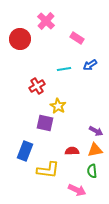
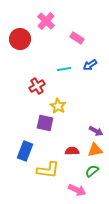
green semicircle: rotated 56 degrees clockwise
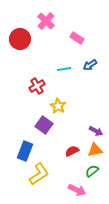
purple square: moved 1 px left, 2 px down; rotated 24 degrees clockwise
red semicircle: rotated 24 degrees counterclockwise
yellow L-shape: moved 9 px left, 4 px down; rotated 40 degrees counterclockwise
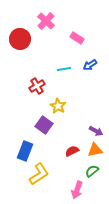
pink arrow: rotated 84 degrees clockwise
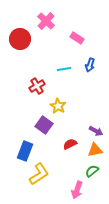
blue arrow: rotated 40 degrees counterclockwise
red semicircle: moved 2 px left, 7 px up
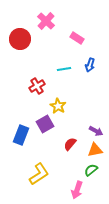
purple square: moved 1 px right, 1 px up; rotated 24 degrees clockwise
red semicircle: rotated 24 degrees counterclockwise
blue rectangle: moved 4 px left, 16 px up
green semicircle: moved 1 px left, 1 px up
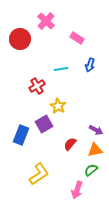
cyan line: moved 3 px left
purple square: moved 1 px left
purple arrow: moved 1 px up
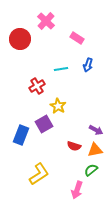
blue arrow: moved 2 px left
red semicircle: moved 4 px right, 2 px down; rotated 112 degrees counterclockwise
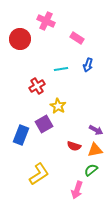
pink cross: rotated 18 degrees counterclockwise
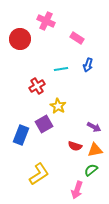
purple arrow: moved 2 px left, 3 px up
red semicircle: moved 1 px right
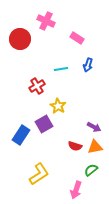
blue rectangle: rotated 12 degrees clockwise
orange triangle: moved 3 px up
pink arrow: moved 1 px left
